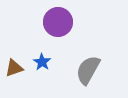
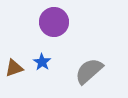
purple circle: moved 4 px left
gray semicircle: moved 1 px right, 1 px down; rotated 20 degrees clockwise
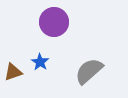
blue star: moved 2 px left
brown triangle: moved 1 px left, 4 px down
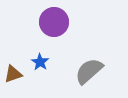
brown triangle: moved 2 px down
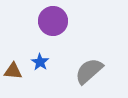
purple circle: moved 1 px left, 1 px up
brown triangle: moved 3 px up; rotated 24 degrees clockwise
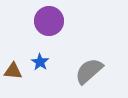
purple circle: moved 4 px left
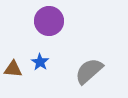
brown triangle: moved 2 px up
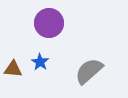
purple circle: moved 2 px down
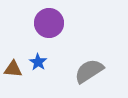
blue star: moved 2 px left
gray semicircle: rotated 8 degrees clockwise
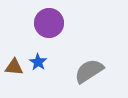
brown triangle: moved 1 px right, 2 px up
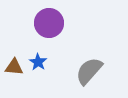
gray semicircle: rotated 16 degrees counterclockwise
